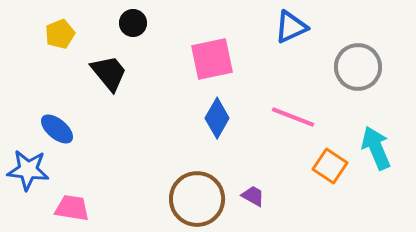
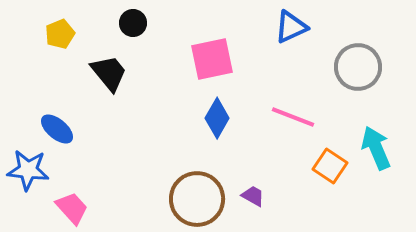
pink trapezoid: rotated 39 degrees clockwise
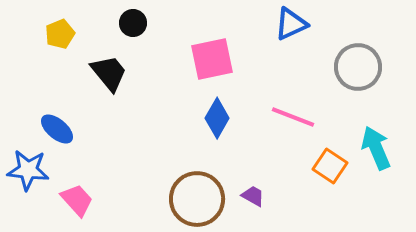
blue triangle: moved 3 px up
pink trapezoid: moved 5 px right, 8 px up
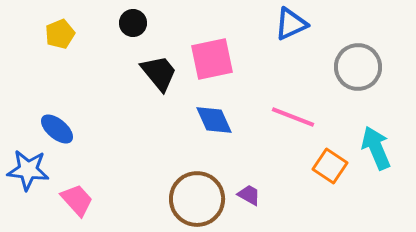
black trapezoid: moved 50 px right
blue diamond: moved 3 px left, 2 px down; rotated 54 degrees counterclockwise
purple trapezoid: moved 4 px left, 1 px up
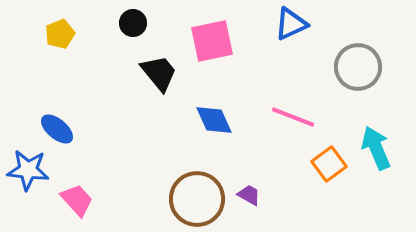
pink square: moved 18 px up
orange square: moved 1 px left, 2 px up; rotated 20 degrees clockwise
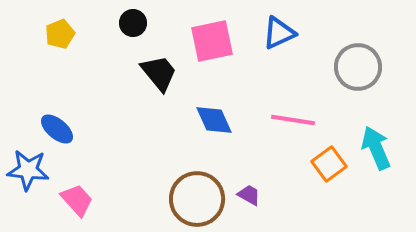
blue triangle: moved 12 px left, 9 px down
pink line: moved 3 px down; rotated 12 degrees counterclockwise
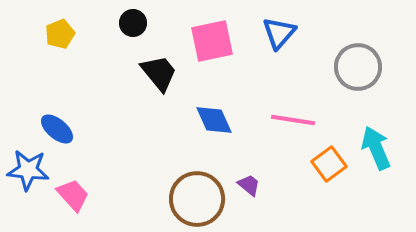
blue triangle: rotated 24 degrees counterclockwise
purple trapezoid: moved 10 px up; rotated 10 degrees clockwise
pink trapezoid: moved 4 px left, 5 px up
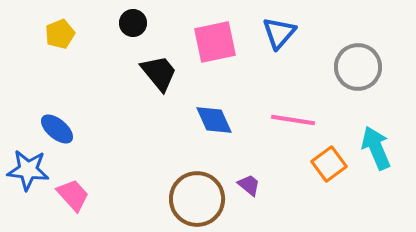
pink square: moved 3 px right, 1 px down
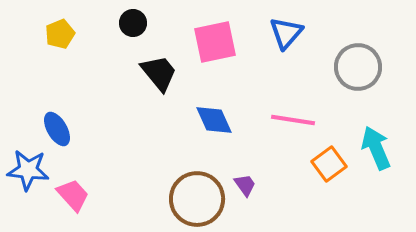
blue triangle: moved 7 px right
blue ellipse: rotated 20 degrees clockwise
purple trapezoid: moved 4 px left; rotated 15 degrees clockwise
